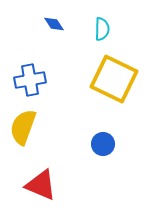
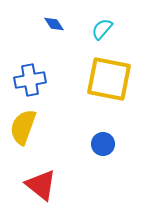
cyan semicircle: rotated 140 degrees counterclockwise
yellow square: moved 5 px left; rotated 15 degrees counterclockwise
red triangle: rotated 16 degrees clockwise
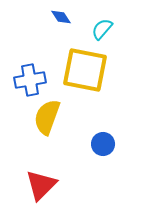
blue diamond: moved 7 px right, 7 px up
yellow square: moved 24 px left, 9 px up
yellow semicircle: moved 24 px right, 10 px up
red triangle: rotated 36 degrees clockwise
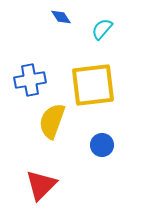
yellow square: moved 8 px right, 15 px down; rotated 18 degrees counterclockwise
yellow semicircle: moved 5 px right, 4 px down
blue circle: moved 1 px left, 1 px down
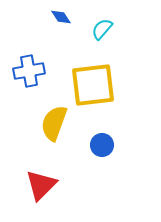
blue cross: moved 1 px left, 9 px up
yellow semicircle: moved 2 px right, 2 px down
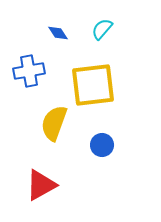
blue diamond: moved 3 px left, 16 px down
red triangle: rotated 16 degrees clockwise
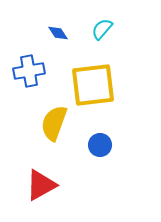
blue circle: moved 2 px left
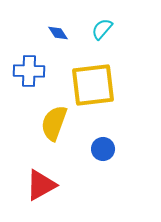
blue cross: rotated 12 degrees clockwise
blue circle: moved 3 px right, 4 px down
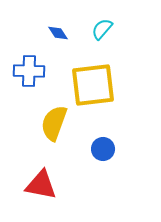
red triangle: rotated 40 degrees clockwise
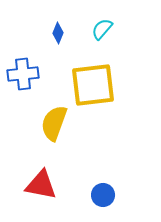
blue diamond: rotated 55 degrees clockwise
blue cross: moved 6 px left, 3 px down; rotated 8 degrees counterclockwise
blue circle: moved 46 px down
